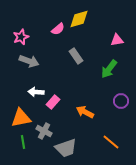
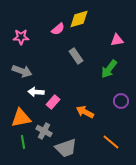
pink star: rotated 21 degrees clockwise
gray arrow: moved 7 px left, 10 px down
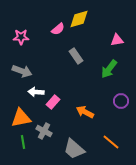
gray trapezoid: moved 8 px right, 1 px down; rotated 60 degrees clockwise
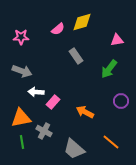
yellow diamond: moved 3 px right, 3 px down
green line: moved 1 px left
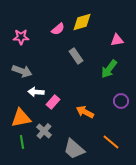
gray cross: rotated 14 degrees clockwise
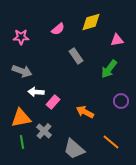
yellow diamond: moved 9 px right
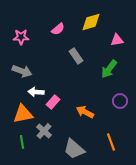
purple circle: moved 1 px left
orange triangle: moved 2 px right, 4 px up
orange line: rotated 30 degrees clockwise
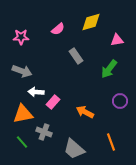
gray cross: moved 1 px down; rotated 21 degrees counterclockwise
green line: rotated 32 degrees counterclockwise
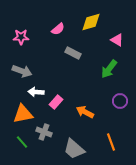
pink triangle: rotated 40 degrees clockwise
gray rectangle: moved 3 px left, 3 px up; rotated 28 degrees counterclockwise
pink rectangle: moved 3 px right
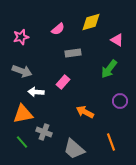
pink star: rotated 14 degrees counterclockwise
gray rectangle: rotated 35 degrees counterclockwise
pink rectangle: moved 7 px right, 20 px up
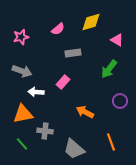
gray cross: moved 1 px right, 1 px up; rotated 14 degrees counterclockwise
green line: moved 2 px down
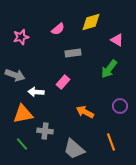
gray arrow: moved 7 px left, 4 px down
purple circle: moved 5 px down
